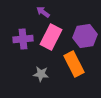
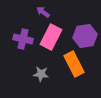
purple cross: rotated 18 degrees clockwise
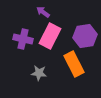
pink rectangle: moved 1 px left, 1 px up
gray star: moved 2 px left, 1 px up
